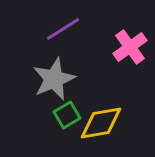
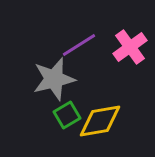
purple line: moved 16 px right, 16 px down
gray star: rotated 9 degrees clockwise
yellow diamond: moved 1 px left, 2 px up
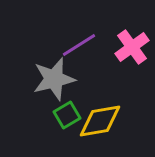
pink cross: moved 2 px right
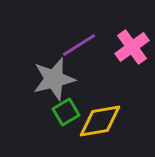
green square: moved 1 px left, 3 px up
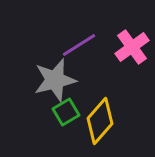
gray star: moved 1 px right, 1 px down
yellow diamond: rotated 39 degrees counterclockwise
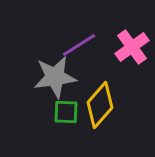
gray star: moved 3 px up; rotated 6 degrees clockwise
green square: rotated 32 degrees clockwise
yellow diamond: moved 16 px up
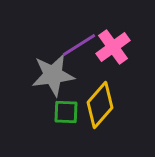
pink cross: moved 19 px left
gray star: moved 2 px left, 2 px up
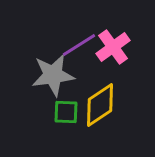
yellow diamond: rotated 15 degrees clockwise
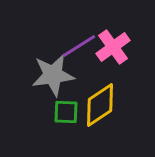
purple line: moved 1 px down
